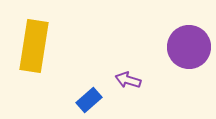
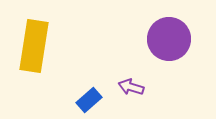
purple circle: moved 20 px left, 8 px up
purple arrow: moved 3 px right, 7 px down
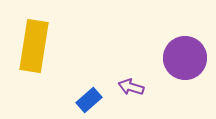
purple circle: moved 16 px right, 19 px down
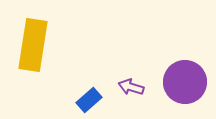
yellow rectangle: moved 1 px left, 1 px up
purple circle: moved 24 px down
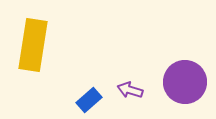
purple arrow: moved 1 px left, 3 px down
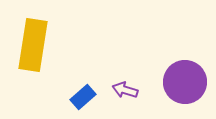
purple arrow: moved 5 px left
blue rectangle: moved 6 px left, 3 px up
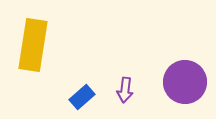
purple arrow: rotated 100 degrees counterclockwise
blue rectangle: moved 1 px left
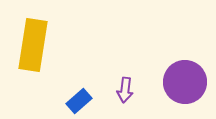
blue rectangle: moved 3 px left, 4 px down
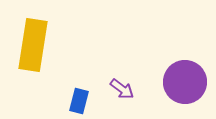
purple arrow: moved 3 px left, 1 px up; rotated 60 degrees counterclockwise
blue rectangle: rotated 35 degrees counterclockwise
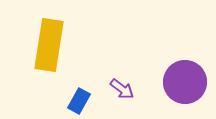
yellow rectangle: moved 16 px right
blue rectangle: rotated 15 degrees clockwise
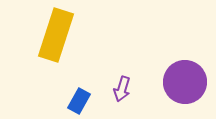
yellow rectangle: moved 7 px right, 10 px up; rotated 9 degrees clockwise
purple arrow: rotated 70 degrees clockwise
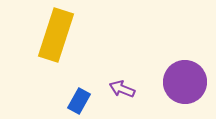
purple arrow: rotated 95 degrees clockwise
